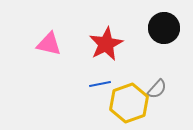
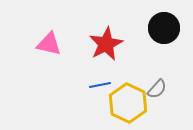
blue line: moved 1 px down
yellow hexagon: moved 1 px left; rotated 15 degrees counterclockwise
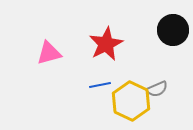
black circle: moved 9 px right, 2 px down
pink triangle: moved 9 px down; rotated 28 degrees counterclockwise
gray semicircle: rotated 25 degrees clockwise
yellow hexagon: moved 3 px right, 2 px up
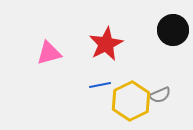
gray semicircle: moved 3 px right, 6 px down
yellow hexagon: rotated 9 degrees clockwise
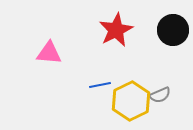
red star: moved 10 px right, 14 px up
pink triangle: rotated 20 degrees clockwise
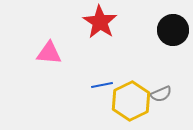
red star: moved 16 px left, 8 px up; rotated 12 degrees counterclockwise
blue line: moved 2 px right
gray semicircle: moved 1 px right, 1 px up
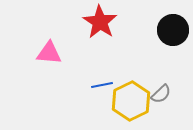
gray semicircle: rotated 20 degrees counterclockwise
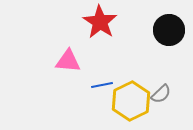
black circle: moved 4 px left
pink triangle: moved 19 px right, 8 px down
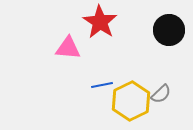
pink triangle: moved 13 px up
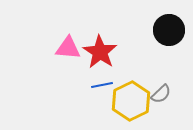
red star: moved 30 px down
